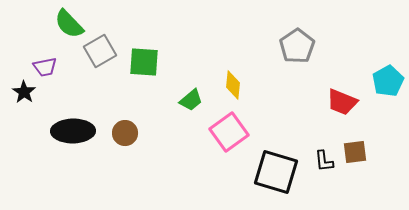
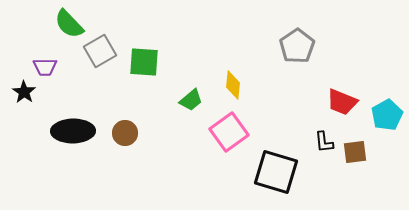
purple trapezoid: rotated 10 degrees clockwise
cyan pentagon: moved 1 px left, 34 px down
black L-shape: moved 19 px up
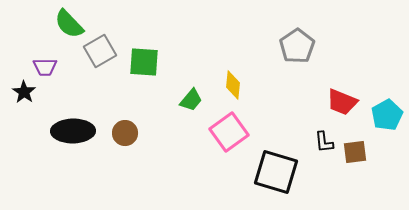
green trapezoid: rotated 10 degrees counterclockwise
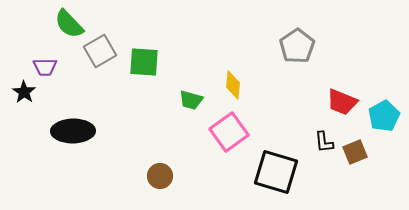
green trapezoid: rotated 65 degrees clockwise
cyan pentagon: moved 3 px left, 1 px down
brown circle: moved 35 px right, 43 px down
brown square: rotated 15 degrees counterclockwise
